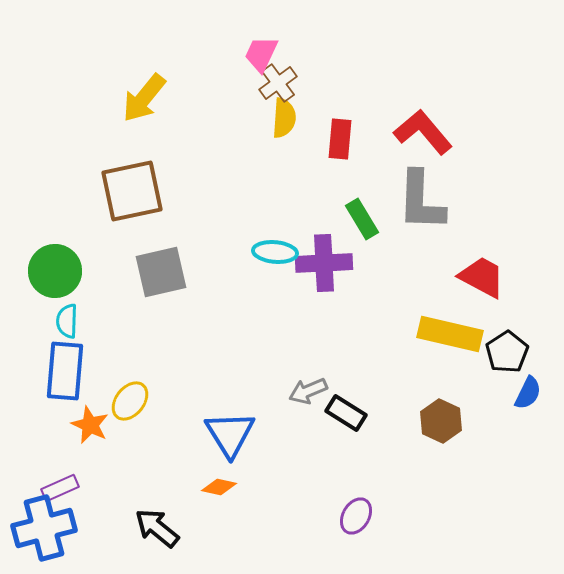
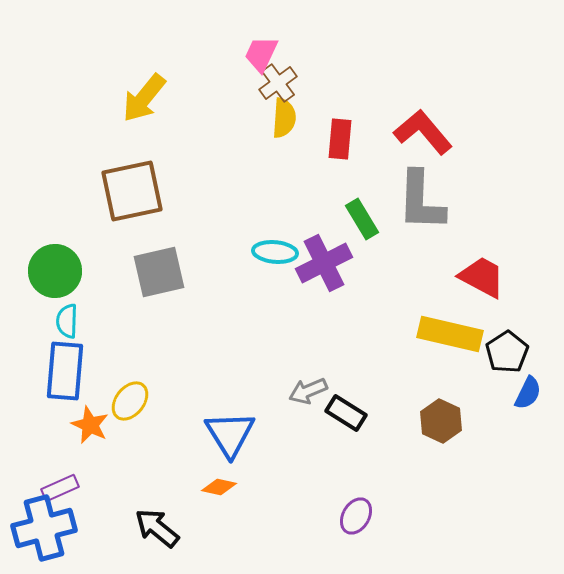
purple cross: rotated 24 degrees counterclockwise
gray square: moved 2 px left
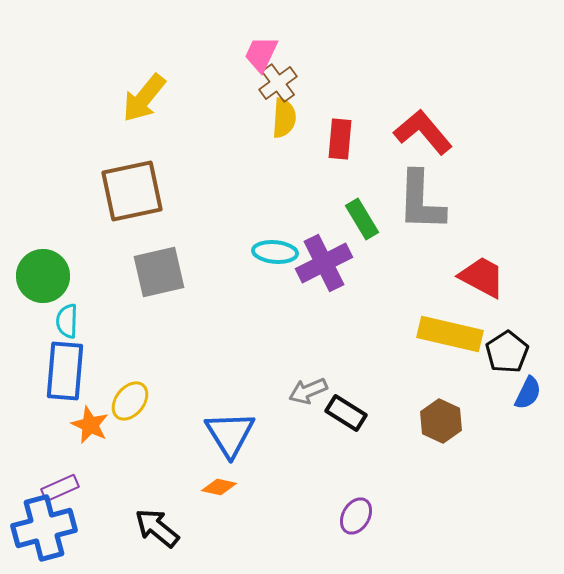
green circle: moved 12 px left, 5 px down
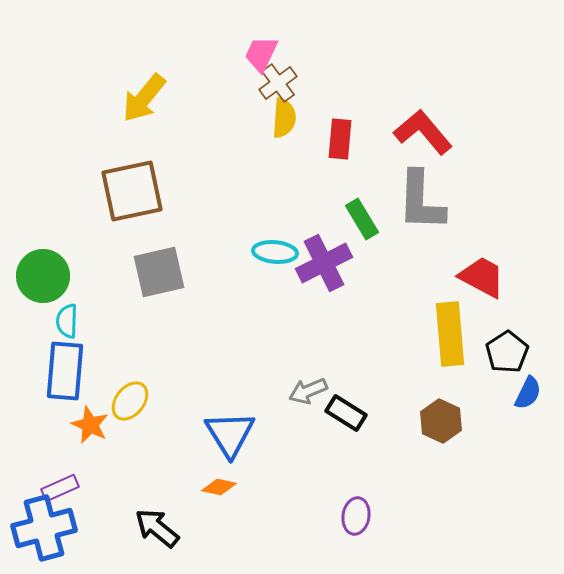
yellow rectangle: rotated 72 degrees clockwise
purple ellipse: rotated 21 degrees counterclockwise
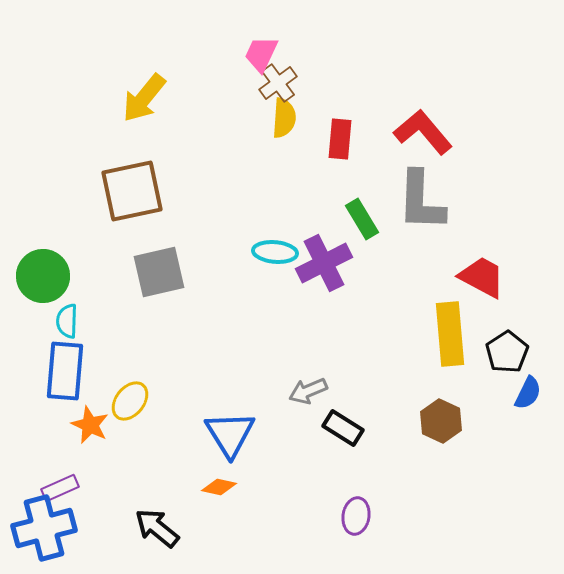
black rectangle: moved 3 px left, 15 px down
